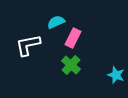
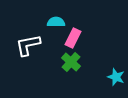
cyan semicircle: rotated 24 degrees clockwise
green cross: moved 3 px up
cyan star: moved 2 px down
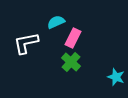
cyan semicircle: rotated 24 degrees counterclockwise
white L-shape: moved 2 px left, 2 px up
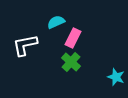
white L-shape: moved 1 px left, 2 px down
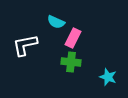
cyan semicircle: rotated 132 degrees counterclockwise
green cross: rotated 36 degrees counterclockwise
cyan star: moved 8 px left
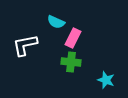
cyan star: moved 2 px left, 3 px down
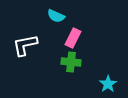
cyan semicircle: moved 6 px up
cyan star: moved 2 px right, 4 px down; rotated 18 degrees clockwise
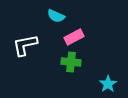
pink rectangle: moved 1 px right, 1 px up; rotated 36 degrees clockwise
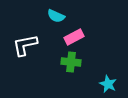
cyan star: rotated 12 degrees counterclockwise
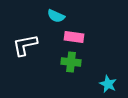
pink rectangle: rotated 36 degrees clockwise
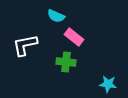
pink rectangle: rotated 30 degrees clockwise
green cross: moved 5 px left
cyan star: rotated 18 degrees counterclockwise
